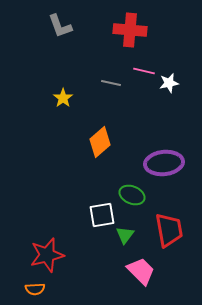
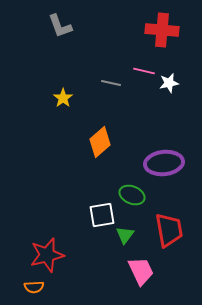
red cross: moved 32 px right
pink trapezoid: rotated 20 degrees clockwise
orange semicircle: moved 1 px left, 2 px up
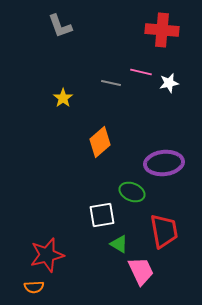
pink line: moved 3 px left, 1 px down
green ellipse: moved 3 px up
red trapezoid: moved 5 px left, 1 px down
green triangle: moved 6 px left, 9 px down; rotated 36 degrees counterclockwise
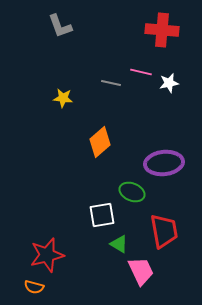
yellow star: rotated 30 degrees counterclockwise
orange semicircle: rotated 18 degrees clockwise
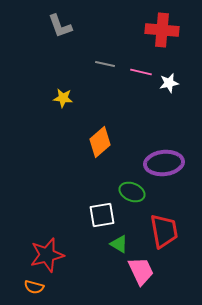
gray line: moved 6 px left, 19 px up
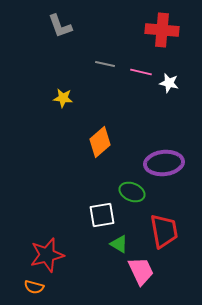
white star: rotated 24 degrees clockwise
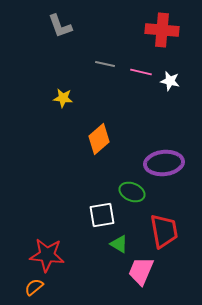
white star: moved 1 px right, 2 px up
orange diamond: moved 1 px left, 3 px up
red star: rotated 20 degrees clockwise
pink trapezoid: rotated 132 degrees counterclockwise
orange semicircle: rotated 126 degrees clockwise
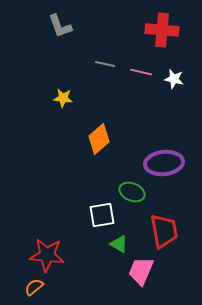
white star: moved 4 px right, 2 px up
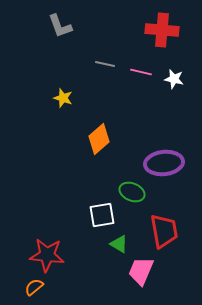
yellow star: rotated 12 degrees clockwise
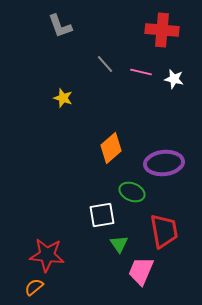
gray line: rotated 36 degrees clockwise
orange diamond: moved 12 px right, 9 px down
green triangle: rotated 24 degrees clockwise
